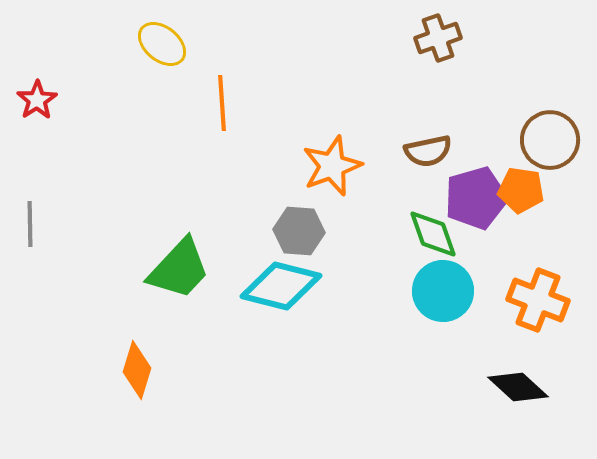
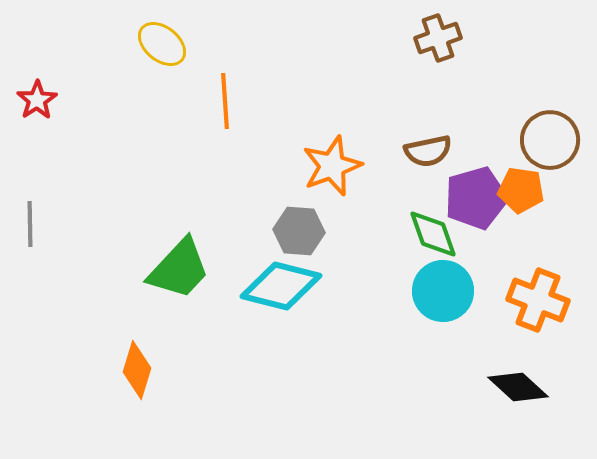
orange line: moved 3 px right, 2 px up
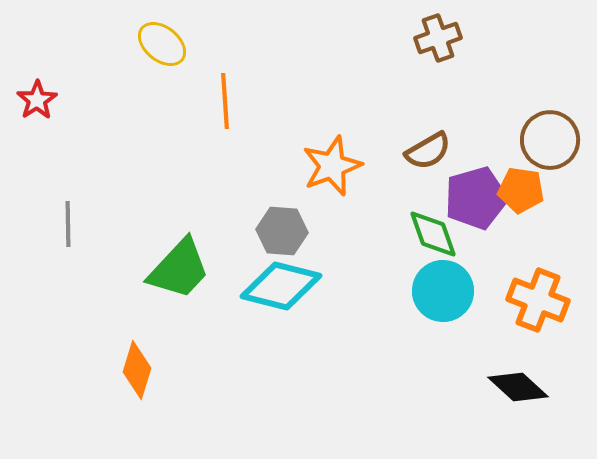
brown semicircle: rotated 18 degrees counterclockwise
gray line: moved 38 px right
gray hexagon: moved 17 px left
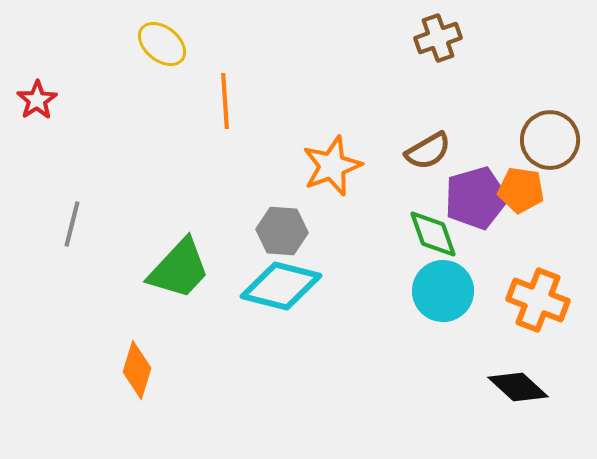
gray line: moved 4 px right; rotated 15 degrees clockwise
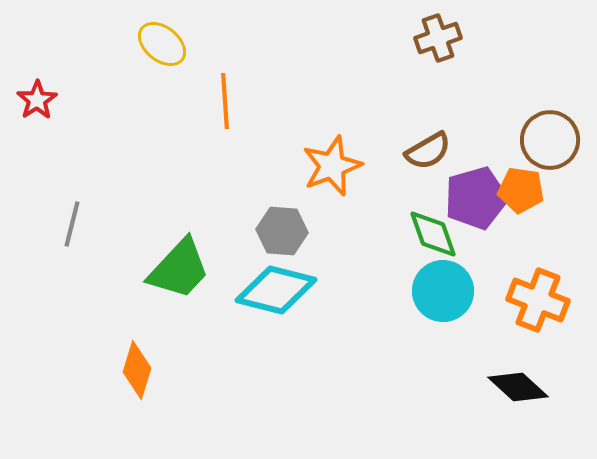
cyan diamond: moved 5 px left, 4 px down
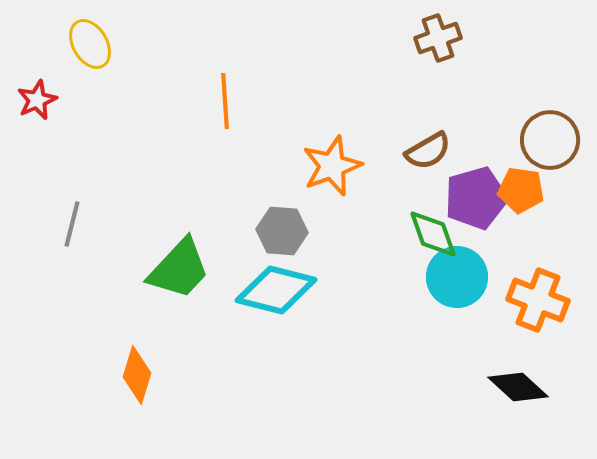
yellow ellipse: moved 72 px left; rotated 21 degrees clockwise
red star: rotated 9 degrees clockwise
cyan circle: moved 14 px right, 14 px up
orange diamond: moved 5 px down
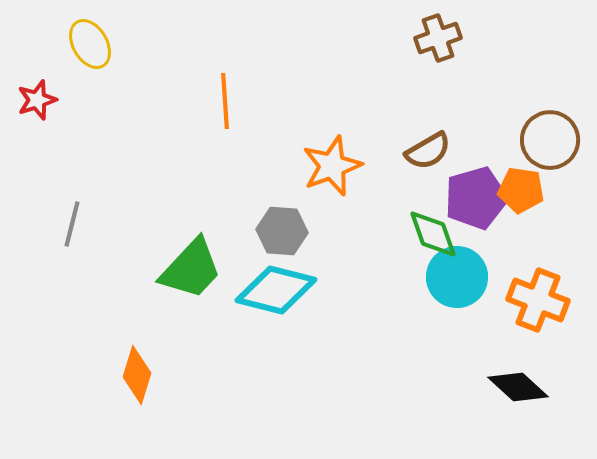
red star: rotated 6 degrees clockwise
green trapezoid: moved 12 px right
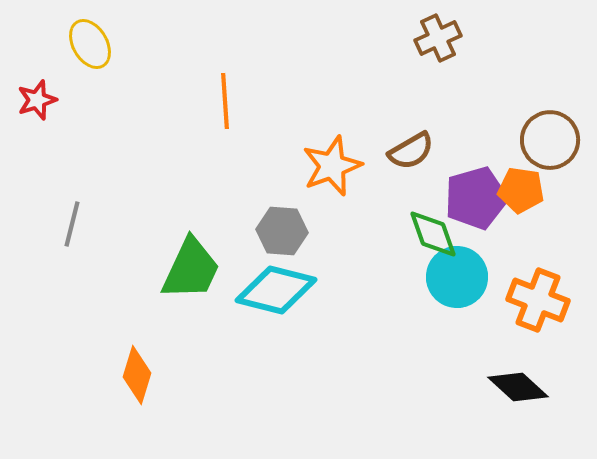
brown cross: rotated 6 degrees counterclockwise
brown semicircle: moved 17 px left
green trapezoid: rotated 18 degrees counterclockwise
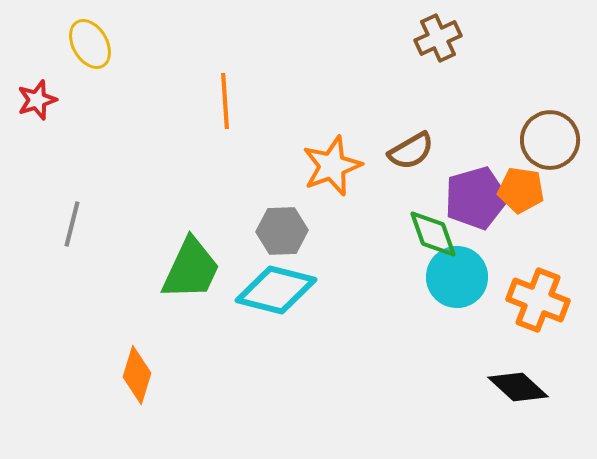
gray hexagon: rotated 6 degrees counterclockwise
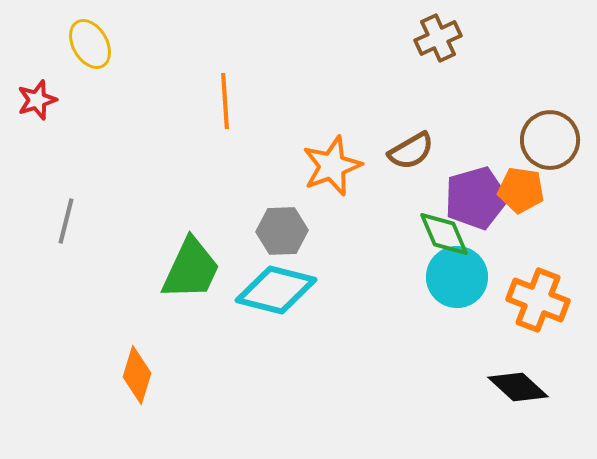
gray line: moved 6 px left, 3 px up
green diamond: moved 11 px right; rotated 4 degrees counterclockwise
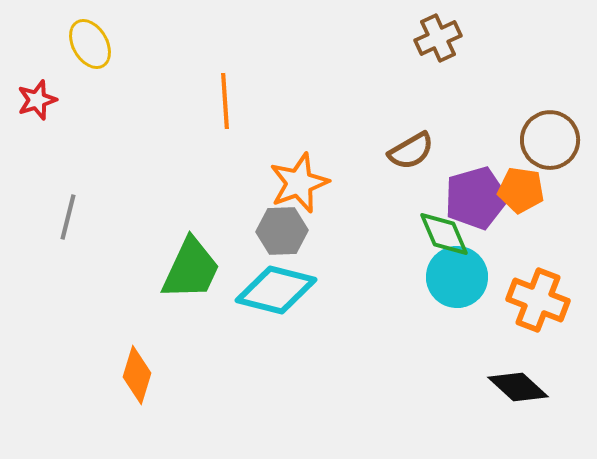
orange star: moved 33 px left, 17 px down
gray line: moved 2 px right, 4 px up
